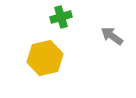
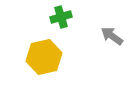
yellow hexagon: moved 1 px left, 1 px up
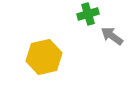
green cross: moved 27 px right, 3 px up
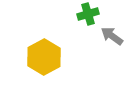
yellow hexagon: rotated 16 degrees counterclockwise
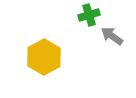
green cross: moved 1 px right, 1 px down
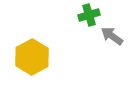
yellow hexagon: moved 12 px left
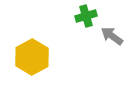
green cross: moved 3 px left, 1 px down
